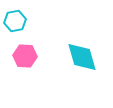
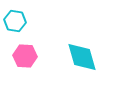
cyan hexagon: rotated 20 degrees clockwise
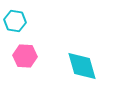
cyan diamond: moved 9 px down
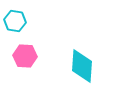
cyan diamond: rotated 20 degrees clockwise
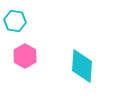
pink hexagon: rotated 25 degrees clockwise
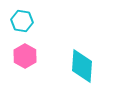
cyan hexagon: moved 7 px right
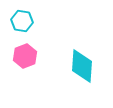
pink hexagon: rotated 10 degrees clockwise
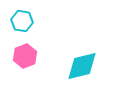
cyan diamond: rotated 72 degrees clockwise
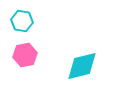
pink hexagon: moved 1 px up; rotated 10 degrees clockwise
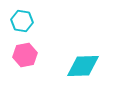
cyan diamond: moved 1 px right; rotated 12 degrees clockwise
